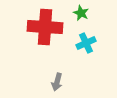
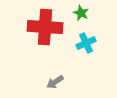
gray arrow: moved 2 px left; rotated 42 degrees clockwise
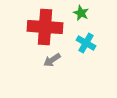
cyan cross: rotated 36 degrees counterclockwise
gray arrow: moved 3 px left, 22 px up
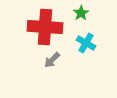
green star: rotated 14 degrees clockwise
gray arrow: rotated 12 degrees counterclockwise
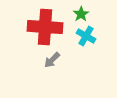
green star: moved 1 px down
cyan cross: moved 7 px up
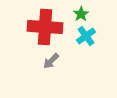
cyan cross: rotated 24 degrees clockwise
gray arrow: moved 1 px left, 1 px down
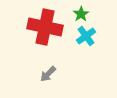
red cross: rotated 8 degrees clockwise
gray arrow: moved 3 px left, 13 px down
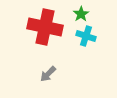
cyan cross: rotated 36 degrees counterclockwise
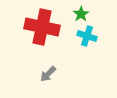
red cross: moved 3 px left
cyan cross: moved 1 px right
